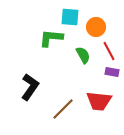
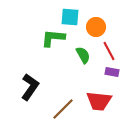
green L-shape: moved 2 px right
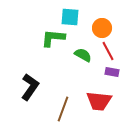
orange circle: moved 6 px right, 1 px down
red line: moved 1 px left
green semicircle: rotated 30 degrees counterclockwise
brown line: rotated 25 degrees counterclockwise
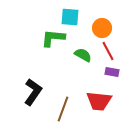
black L-shape: moved 3 px right, 5 px down
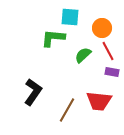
green semicircle: rotated 72 degrees counterclockwise
brown line: moved 4 px right, 1 px down; rotated 10 degrees clockwise
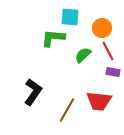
purple rectangle: moved 1 px right
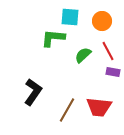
orange circle: moved 7 px up
red trapezoid: moved 6 px down
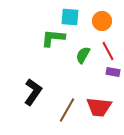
green semicircle: rotated 18 degrees counterclockwise
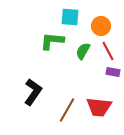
orange circle: moved 1 px left, 5 px down
green L-shape: moved 1 px left, 3 px down
green semicircle: moved 4 px up
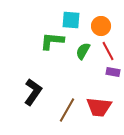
cyan square: moved 1 px right, 3 px down
